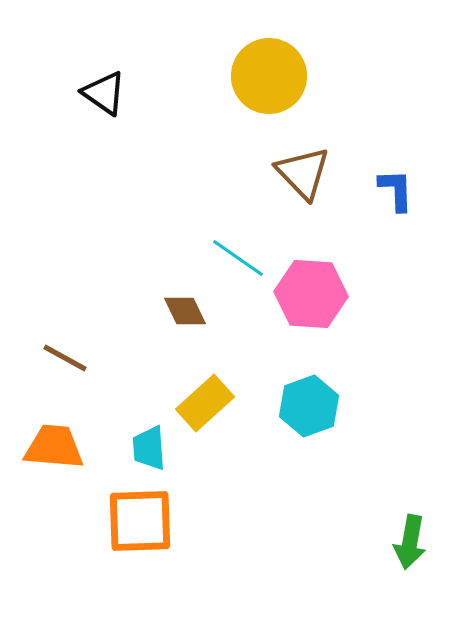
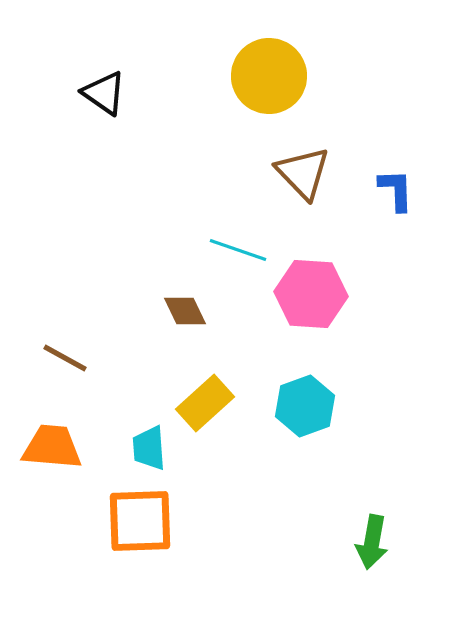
cyan line: moved 8 px up; rotated 16 degrees counterclockwise
cyan hexagon: moved 4 px left
orange trapezoid: moved 2 px left
green arrow: moved 38 px left
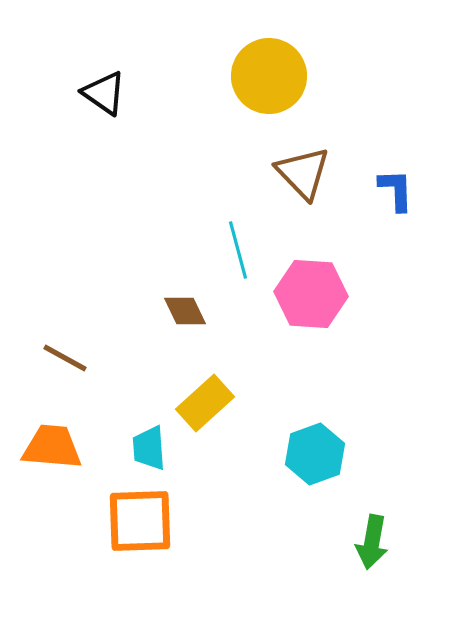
cyan line: rotated 56 degrees clockwise
cyan hexagon: moved 10 px right, 48 px down
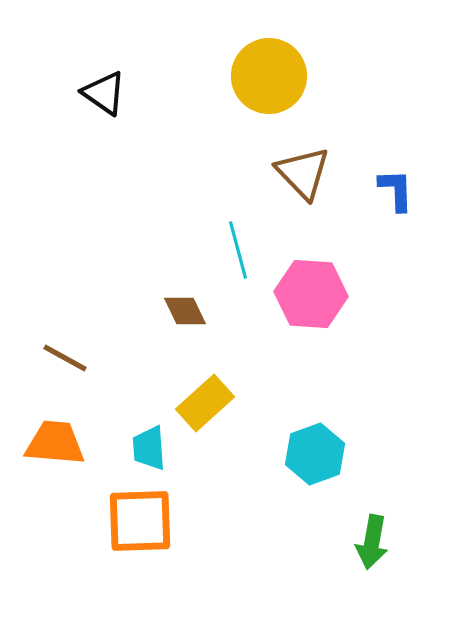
orange trapezoid: moved 3 px right, 4 px up
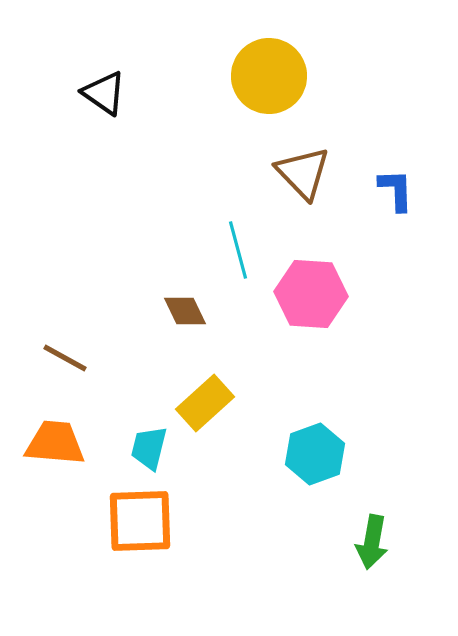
cyan trapezoid: rotated 18 degrees clockwise
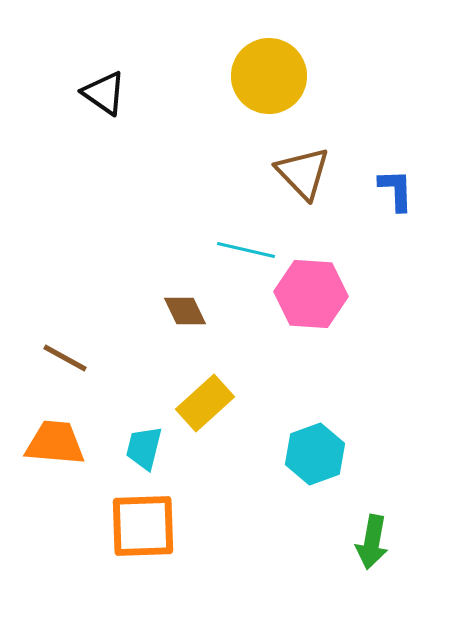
cyan line: moved 8 px right; rotated 62 degrees counterclockwise
cyan trapezoid: moved 5 px left
orange square: moved 3 px right, 5 px down
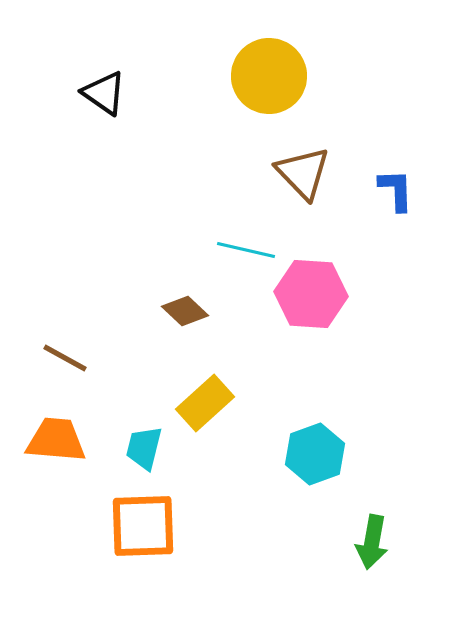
brown diamond: rotated 21 degrees counterclockwise
orange trapezoid: moved 1 px right, 3 px up
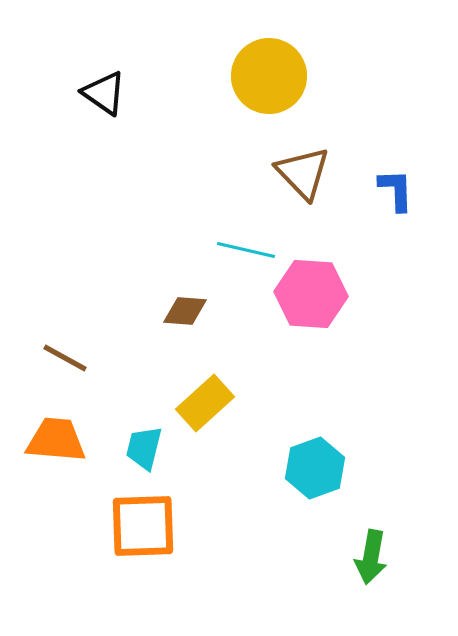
brown diamond: rotated 39 degrees counterclockwise
cyan hexagon: moved 14 px down
green arrow: moved 1 px left, 15 px down
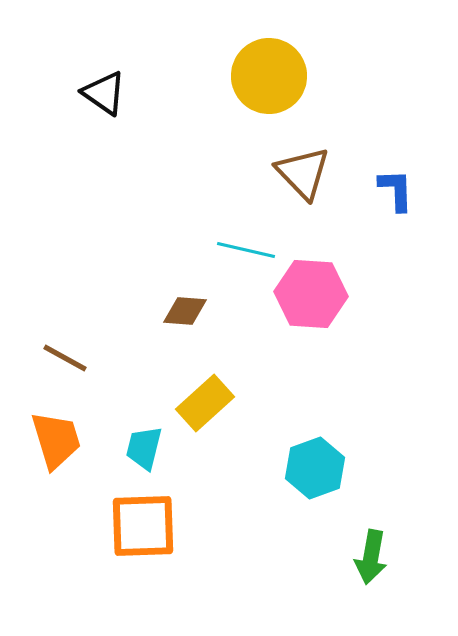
orange trapezoid: rotated 68 degrees clockwise
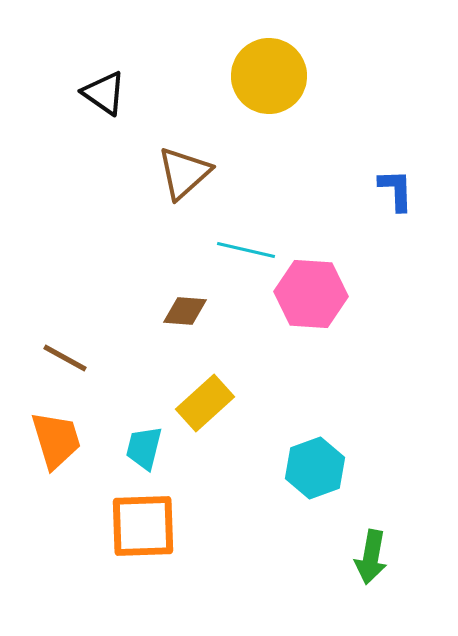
brown triangle: moved 119 px left; rotated 32 degrees clockwise
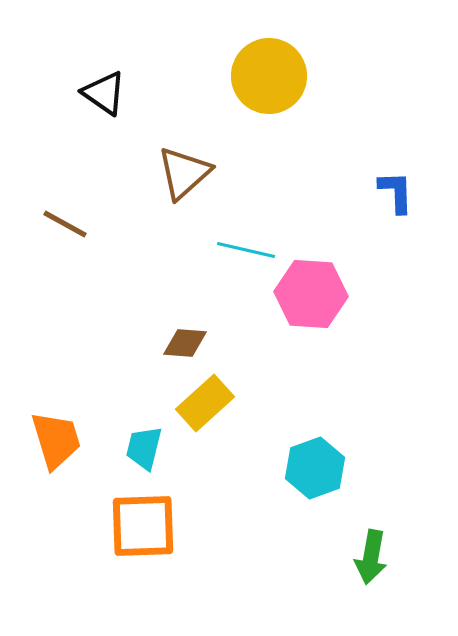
blue L-shape: moved 2 px down
brown diamond: moved 32 px down
brown line: moved 134 px up
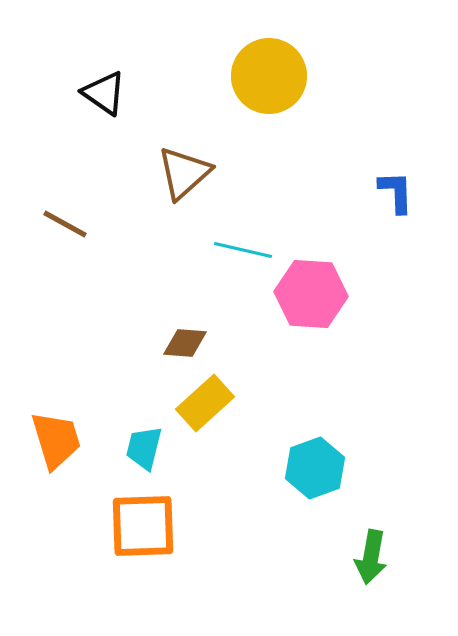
cyan line: moved 3 px left
